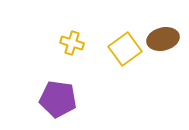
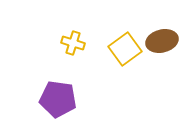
brown ellipse: moved 1 px left, 2 px down
yellow cross: moved 1 px right
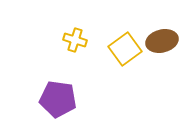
yellow cross: moved 2 px right, 3 px up
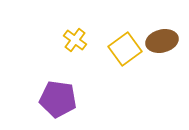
yellow cross: rotated 20 degrees clockwise
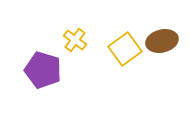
purple pentagon: moved 15 px left, 29 px up; rotated 9 degrees clockwise
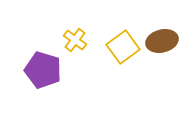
yellow square: moved 2 px left, 2 px up
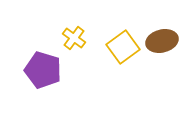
yellow cross: moved 1 px left, 2 px up
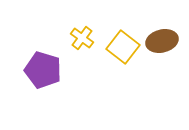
yellow cross: moved 8 px right
yellow square: rotated 16 degrees counterclockwise
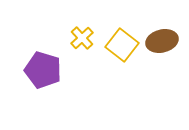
yellow cross: rotated 10 degrees clockwise
yellow square: moved 1 px left, 2 px up
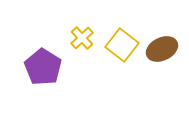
brown ellipse: moved 8 px down; rotated 12 degrees counterclockwise
purple pentagon: moved 3 px up; rotated 15 degrees clockwise
